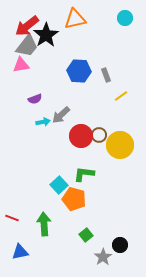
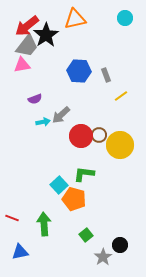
pink triangle: moved 1 px right
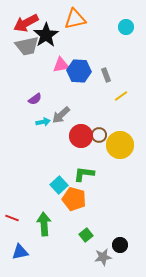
cyan circle: moved 1 px right, 9 px down
red arrow: moved 1 px left, 3 px up; rotated 10 degrees clockwise
gray trapezoid: rotated 40 degrees clockwise
pink triangle: moved 39 px right
purple semicircle: rotated 16 degrees counterclockwise
gray star: rotated 24 degrees clockwise
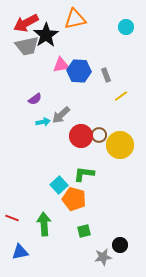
green square: moved 2 px left, 4 px up; rotated 24 degrees clockwise
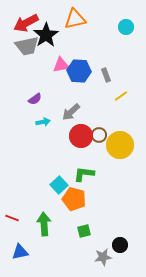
gray arrow: moved 10 px right, 3 px up
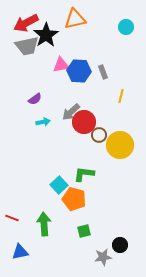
gray rectangle: moved 3 px left, 3 px up
yellow line: rotated 40 degrees counterclockwise
red circle: moved 3 px right, 14 px up
